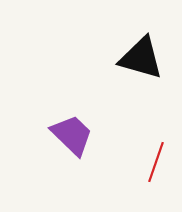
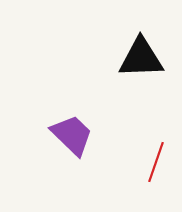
black triangle: rotated 18 degrees counterclockwise
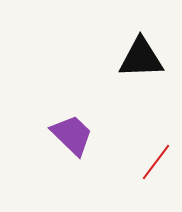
red line: rotated 18 degrees clockwise
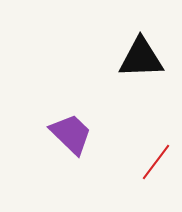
purple trapezoid: moved 1 px left, 1 px up
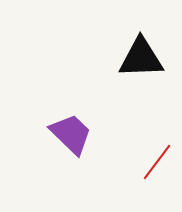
red line: moved 1 px right
